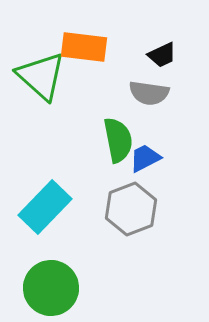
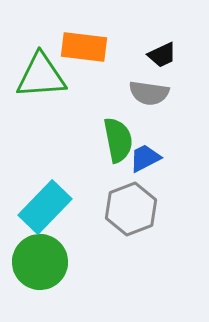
green triangle: rotated 46 degrees counterclockwise
green circle: moved 11 px left, 26 px up
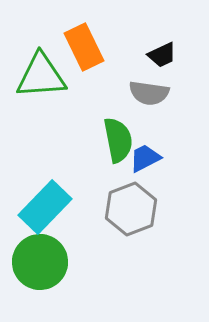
orange rectangle: rotated 57 degrees clockwise
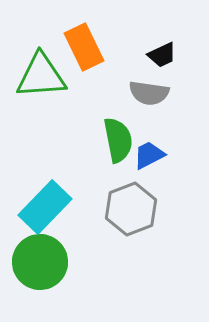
blue trapezoid: moved 4 px right, 3 px up
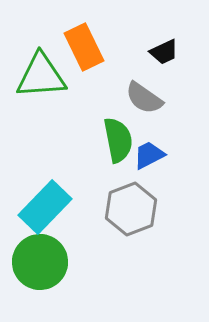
black trapezoid: moved 2 px right, 3 px up
gray semicircle: moved 5 px left, 5 px down; rotated 27 degrees clockwise
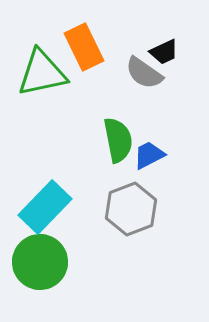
green triangle: moved 1 px right, 3 px up; rotated 8 degrees counterclockwise
gray semicircle: moved 25 px up
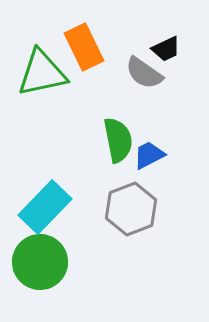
black trapezoid: moved 2 px right, 3 px up
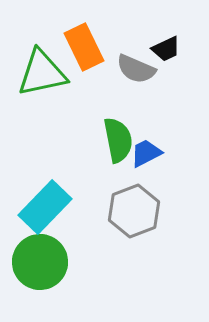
gray semicircle: moved 8 px left, 4 px up; rotated 12 degrees counterclockwise
blue trapezoid: moved 3 px left, 2 px up
gray hexagon: moved 3 px right, 2 px down
